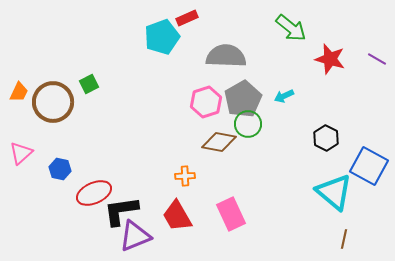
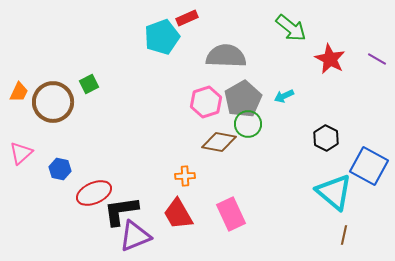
red star: rotated 12 degrees clockwise
red trapezoid: moved 1 px right, 2 px up
brown line: moved 4 px up
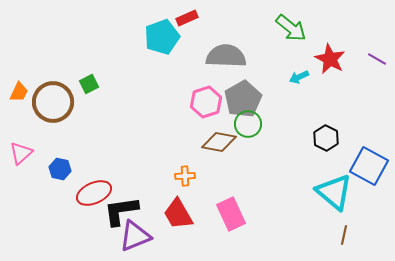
cyan arrow: moved 15 px right, 19 px up
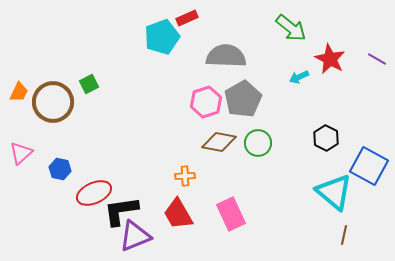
green circle: moved 10 px right, 19 px down
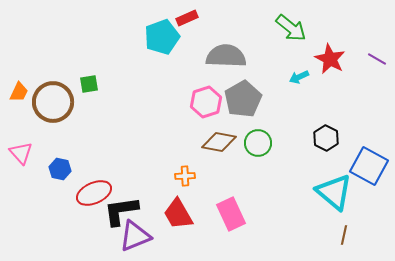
green square: rotated 18 degrees clockwise
pink triangle: rotated 30 degrees counterclockwise
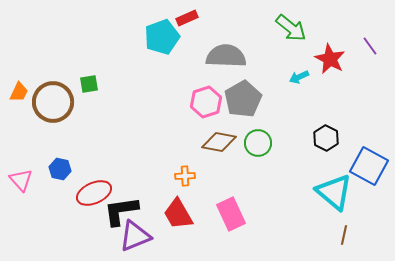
purple line: moved 7 px left, 13 px up; rotated 24 degrees clockwise
pink triangle: moved 27 px down
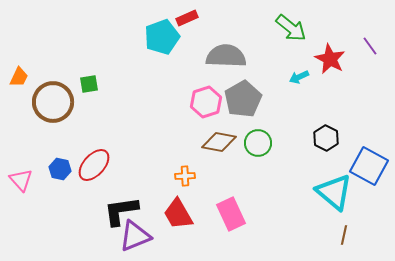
orange trapezoid: moved 15 px up
red ellipse: moved 28 px up; rotated 24 degrees counterclockwise
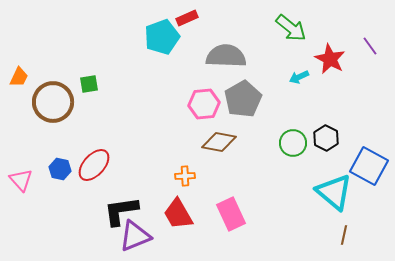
pink hexagon: moved 2 px left, 2 px down; rotated 12 degrees clockwise
green circle: moved 35 px right
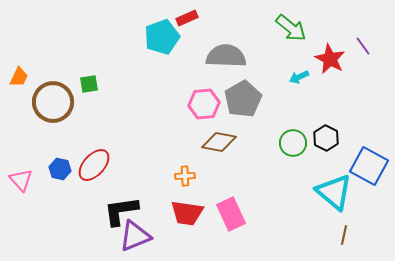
purple line: moved 7 px left
red trapezoid: moved 9 px right, 1 px up; rotated 52 degrees counterclockwise
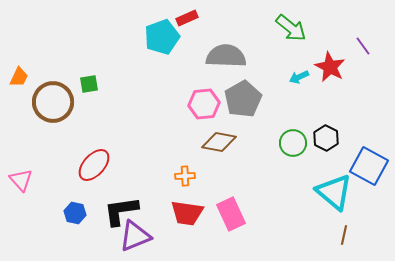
red star: moved 8 px down
blue hexagon: moved 15 px right, 44 px down
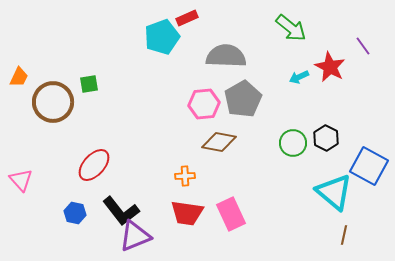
black L-shape: rotated 120 degrees counterclockwise
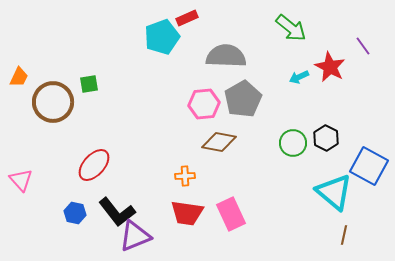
black L-shape: moved 4 px left, 1 px down
